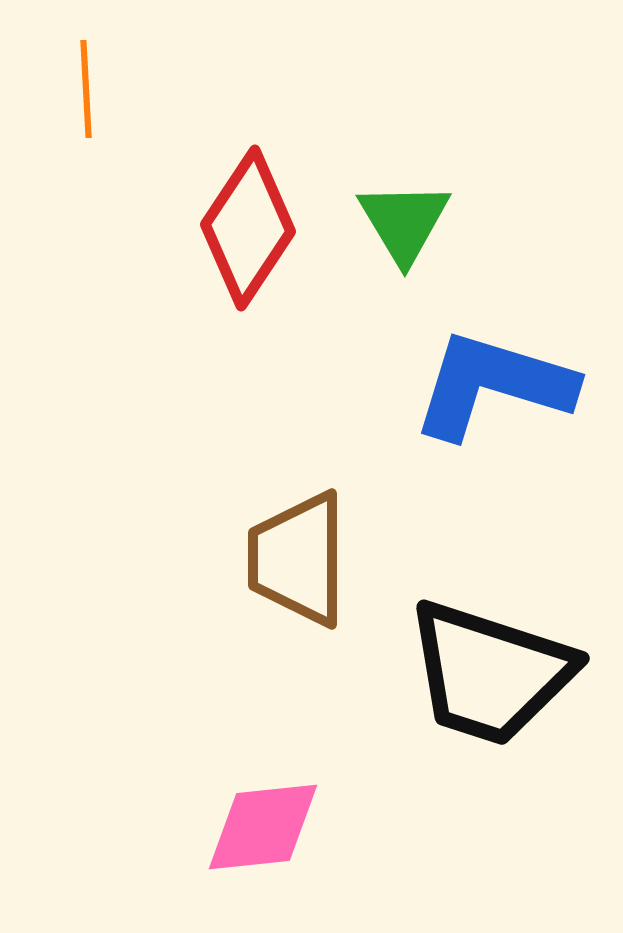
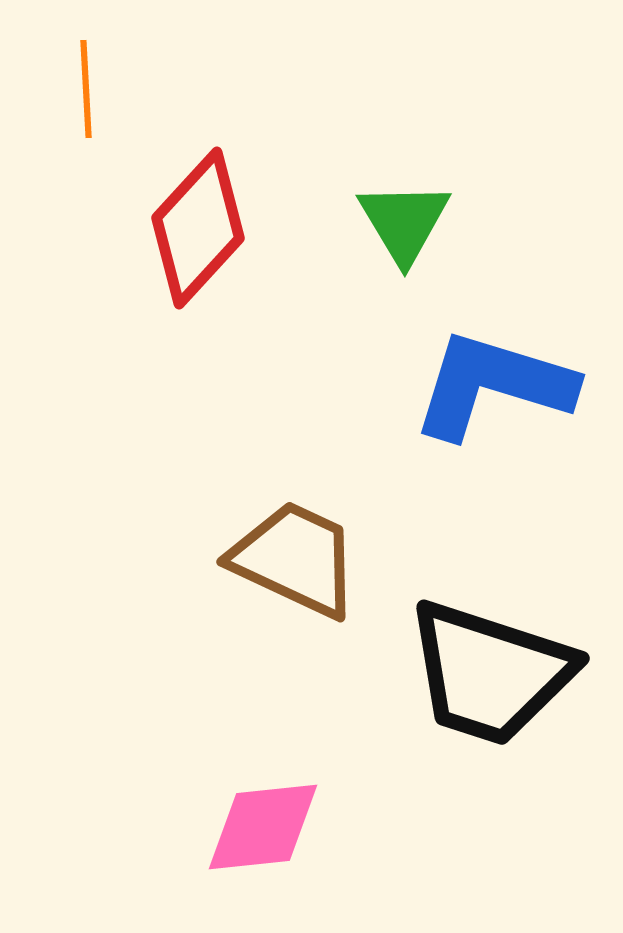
red diamond: moved 50 px left; rotated 9 degrees clockwise
brown trapezoid: moved 3 px left; rotated 115 degrees clockwise
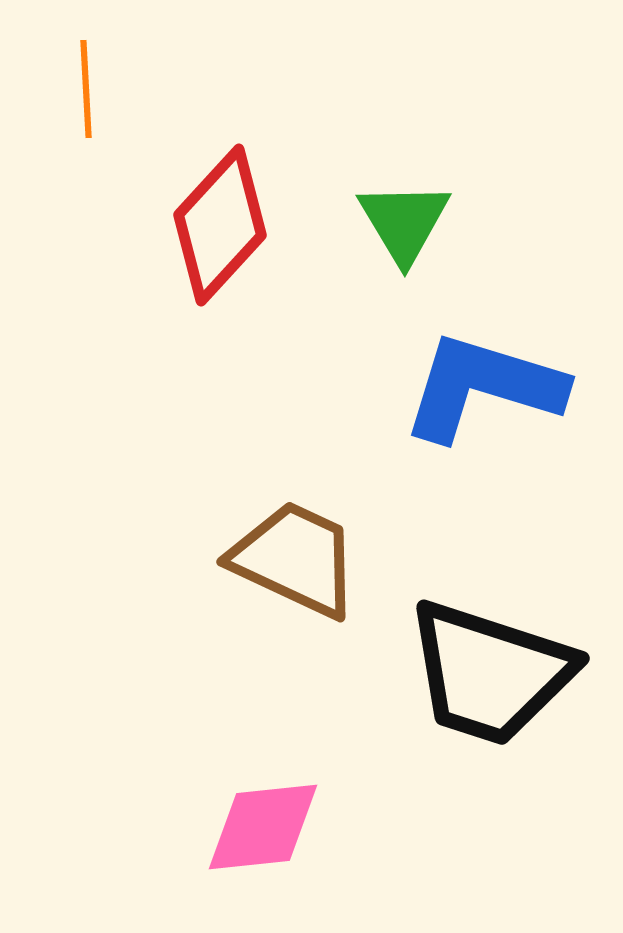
red diamond: moved 22 px right, 3 px up
blue L-shape: moved 10 px left, 2 px down
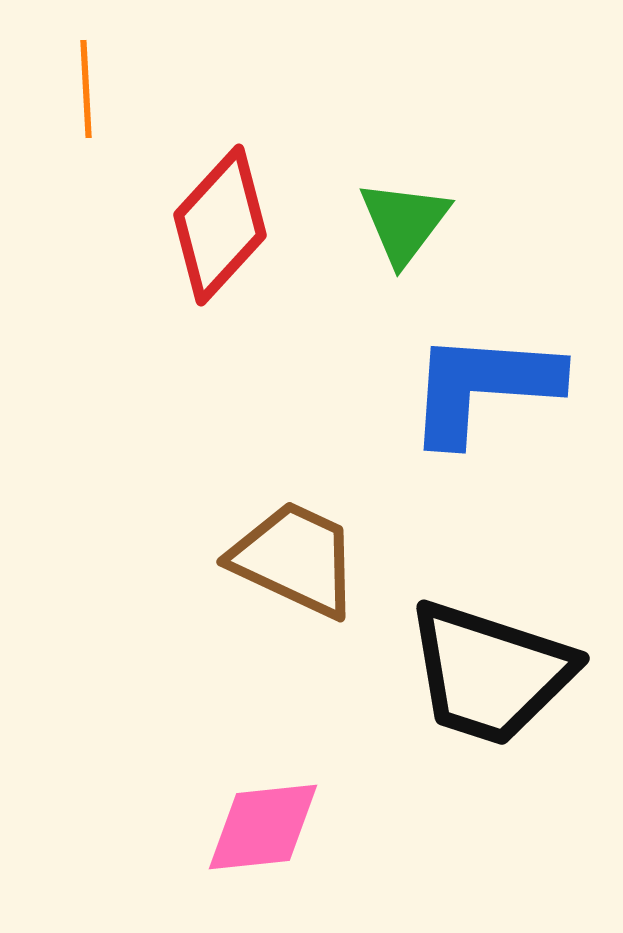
green triangle: rotated 8 degrees clockwise
blue L-shape: rotated 13 degrees counterclockwise
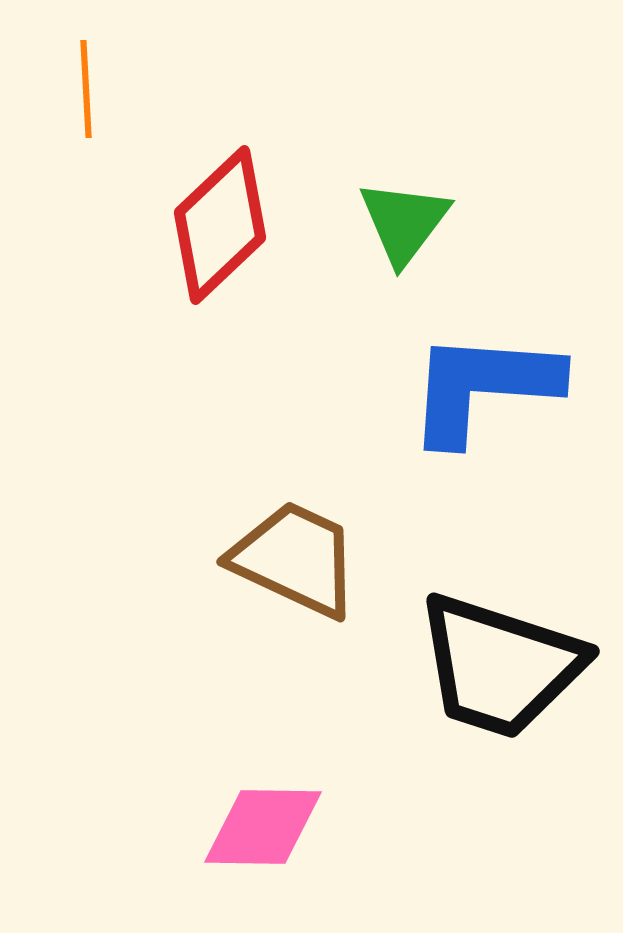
red diamond: rotated 4 degrees clockwise
black trapezoid: moved 10 px right, 7 px up
pink diamond: rotated 7 degrees clockwise
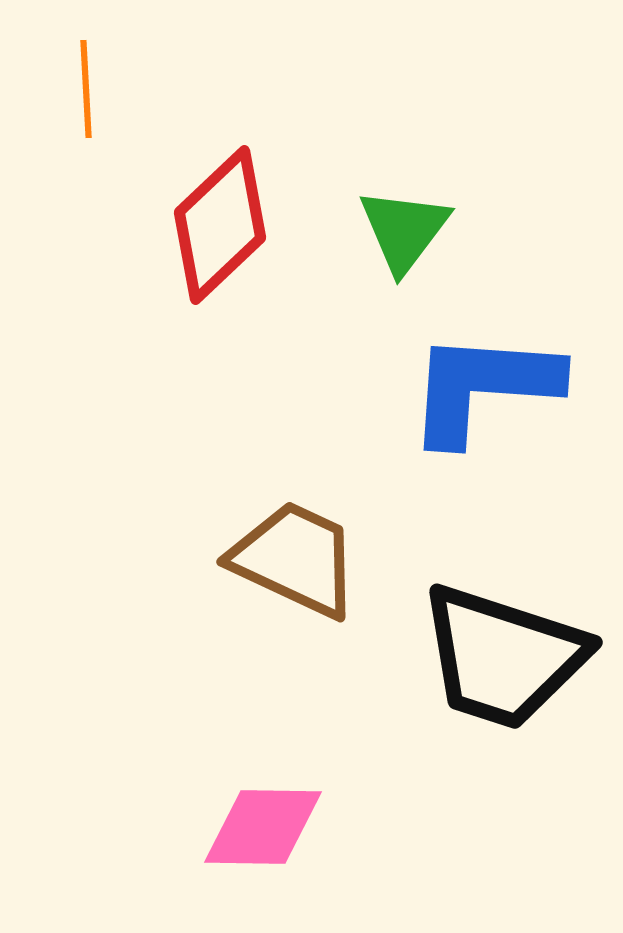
green triangle: moved 8 px down
black trapezoid: moved 3 px right, 9 px up
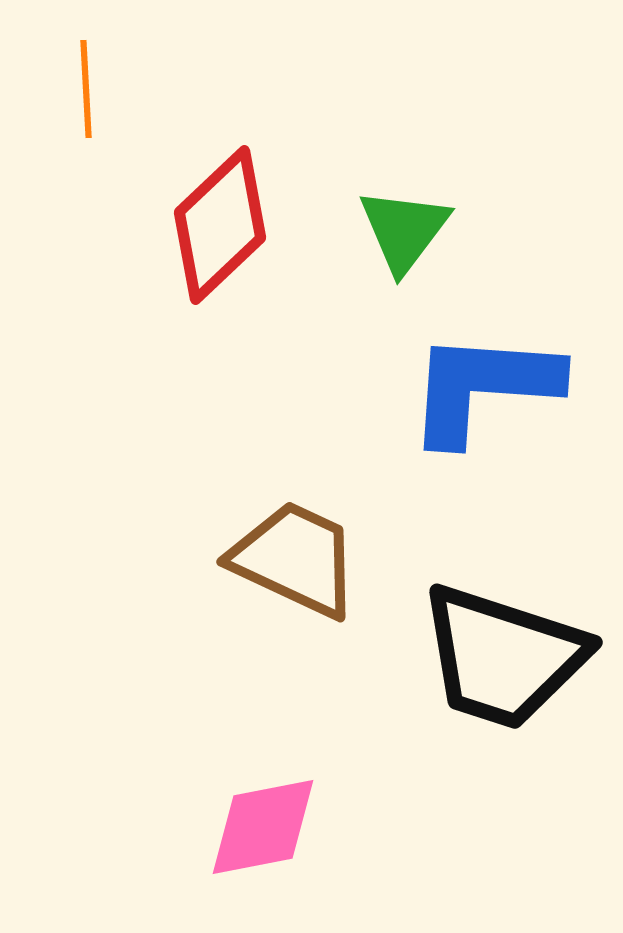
pink diamond: rotated 12 degrees counterclockwise
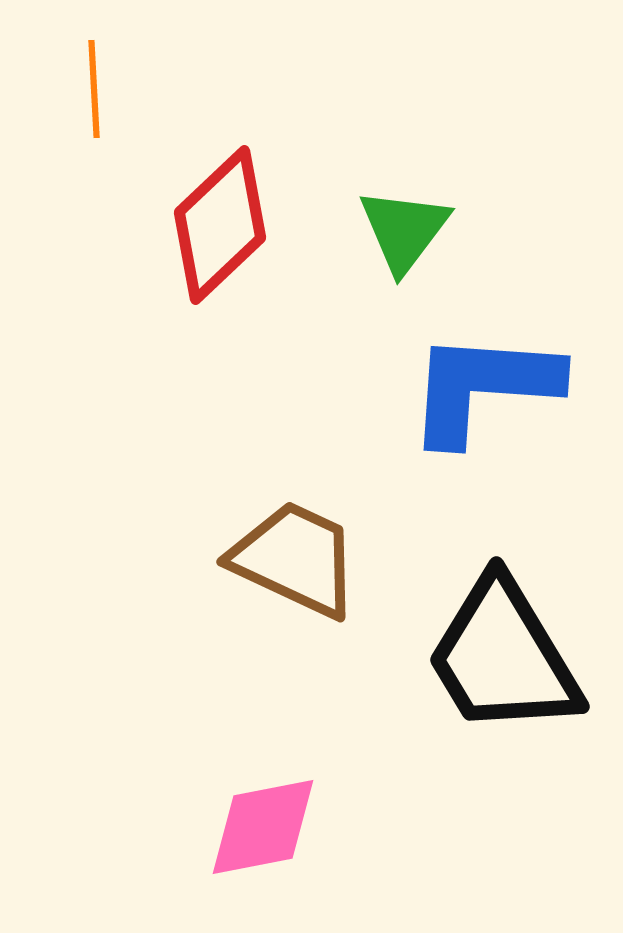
orange line: moved 8 px right
black trapezoid: rotated 41 degrees clockwise
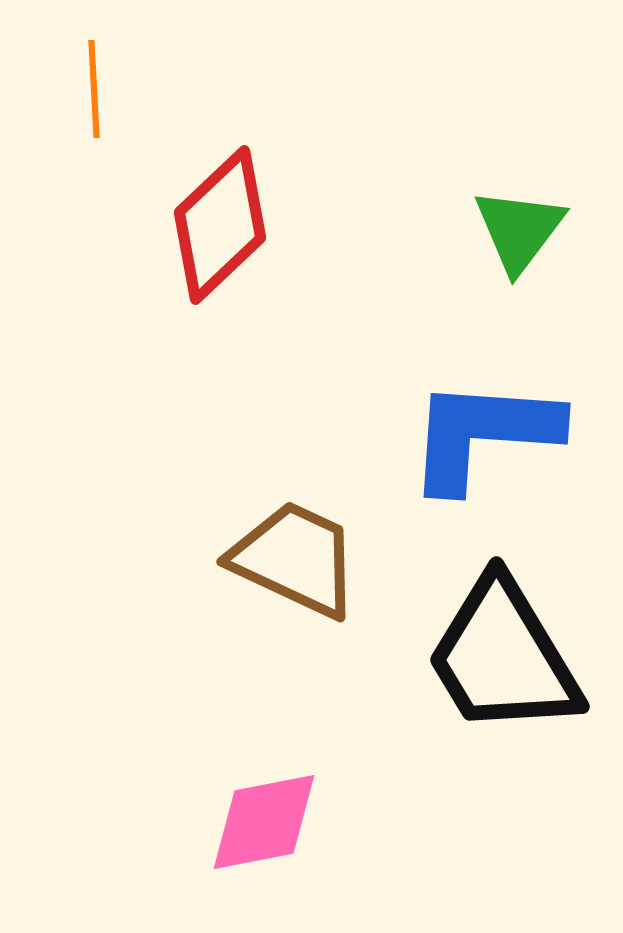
green triangle: moved 115 px right
blue L-shape: moved 47 px down
pink diamond: moved 1 px right, 5 px up
